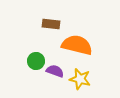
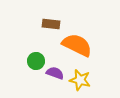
orange semicircle: rotated 12 degrees clockwise
purple semicircle: moved 2 px down
yellow star: moved 1 px down
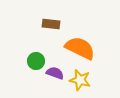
orange semicircle: moved 3 px right, 3 px down
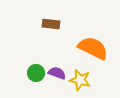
orange semicircle: moved 13 px right
green circle: moved 12 px down
purple semicircle: moved 2 px right
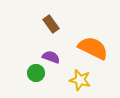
brown rectangle: rotated 48 degrees clockwise
purple semicircle: moved 6 px left, 16 px up
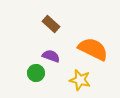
brown rectangle: rotated 12 degrees counterclockwise
orange semicircle: moved 1 px down
purple semicircle: moved 1 px up
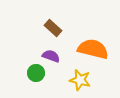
brown rectangle: moved 2 px right, 4 px down
orange semicircle: rotated 12 degrees counterclockwise
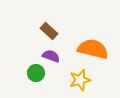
brown rectangle: moved 4 px left, 3 px down
yellow star: rotated 30 degrees counterclockwise
